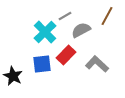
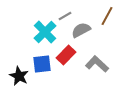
black star: moved 6 px right
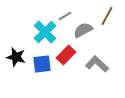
gray semicircle: moved 2 px right
black star: moved 3 px left, 19 px up; rotated 12 degrees counterclockwise
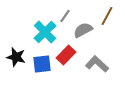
gray line: rotated 24 degrees counterclockwise
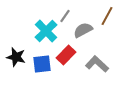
cyan cross: moved 1 px right, 1 px up
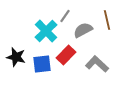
brown line: moved 4 px down; rotated 42 degrees counterclockwise
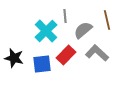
gray line: rotated 40 degrees counterclockwise
gray semicircle: rotated 12 degrees counterclockwise
black star: moved 2 px left, 1 px down
gray L-shape: moved 11 px up
